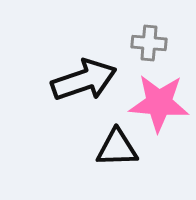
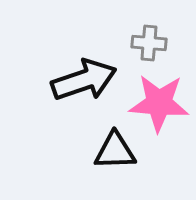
black triangle: moved 2 px left, 3 px down
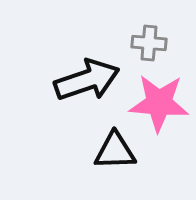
black arrow: moved 3 px right
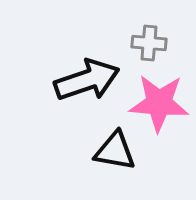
black triangle: rotated 12 degrees clockwise
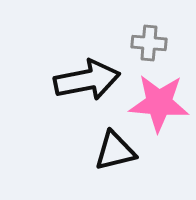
black arrow: rotated 8 degrees clockwise
black triangle: rotated 24 degrees counterclockwise
